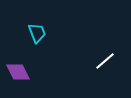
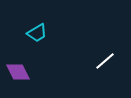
cyan trapezoid: rotated 80 degrees clockwise
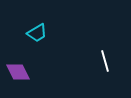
white line: rotated 65 degrees counterclockwise
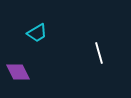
white line: moved 6 px left, 8 px up
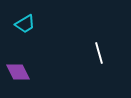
cyan trapezoid: moved 12 px left, 9 px up
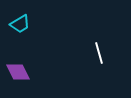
cyan trapezoid: moved 5 px left
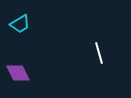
purple diamond: moved 1 px down
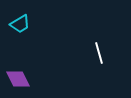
purple diamond: moved 6 px down
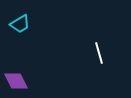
purple diamond: moved 2 px left, 2 px down
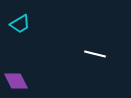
white line: moved 4 px left, 1 px down; rotated 60 degrees counterclockwise
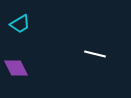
purple diamond: moved 13 px up
